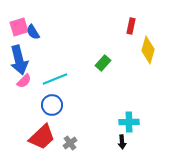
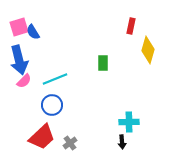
green rectangle: rotated 42 degrees counterclockwise
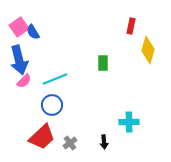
pink square: rotated 18 degrees counterclockwise
black arrow: moved 18 px left
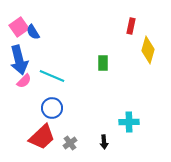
cyan line: moved 3 px left, 3 px up; rotated 45 degrees clockwise
blue circle: moved 3 px down
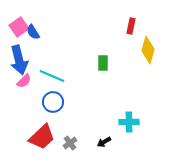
blue circle: moved 1 px right, 6 px up
black arrow: rotated 64 degrees clockwise
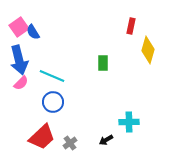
pink semicircle: moved 3 px left, 2 px down
black arrow: moved 2 px right, 2 px up
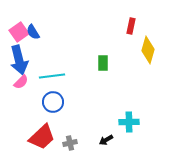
pink square: moved 5 px down
cyan line: rotated 30 degrees counterclockwise
pink semicircle: moved 1 px up
gray cross: rotated 24 degrees clockwise
